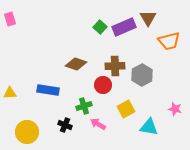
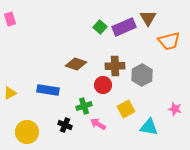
yellow triangle: rotated 24 degrees counterclockwise
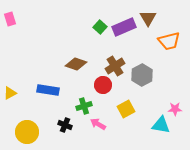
brown cross: rotated 30 degrees counterclockwise
pink star: rotated 16 degrees counterclockwise
cyan triangle: moved 12 px right, 2 px up
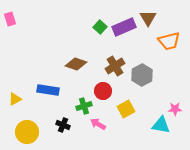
red circle: moved 6 px down
yellow triangle: moved 5 px right, 6 px down
black cross: moved 2 px left
